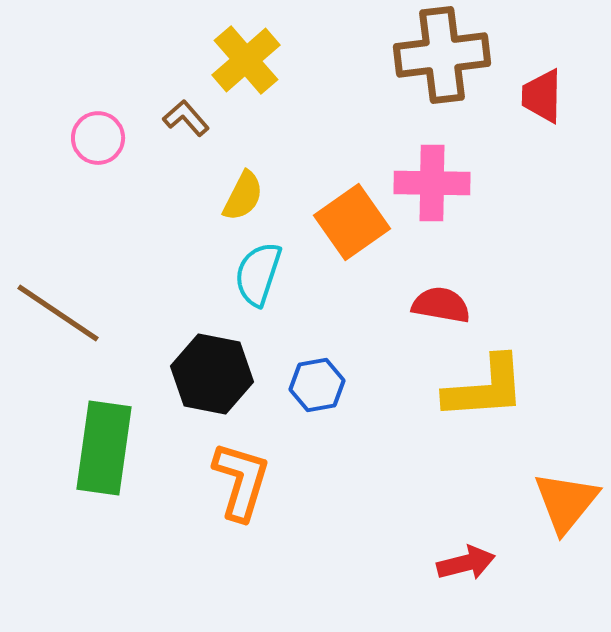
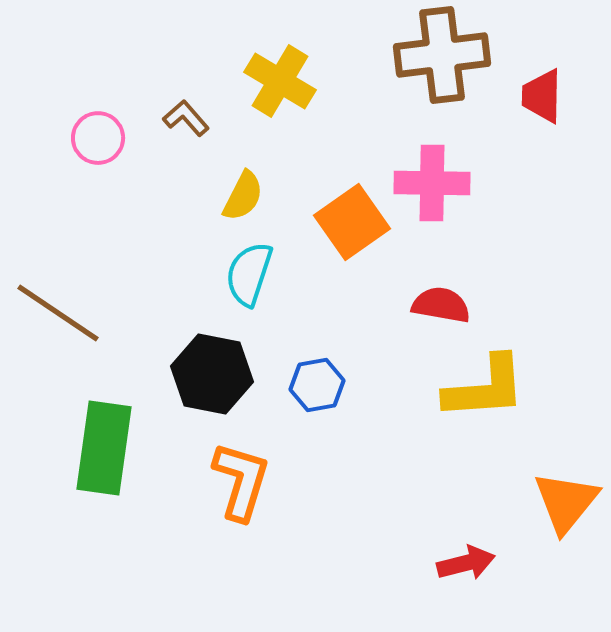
yellow cross: moved 34 px right, 21 px down; rotated 18 degrees counterclockwise
cyan semicircle: moved 9 px left
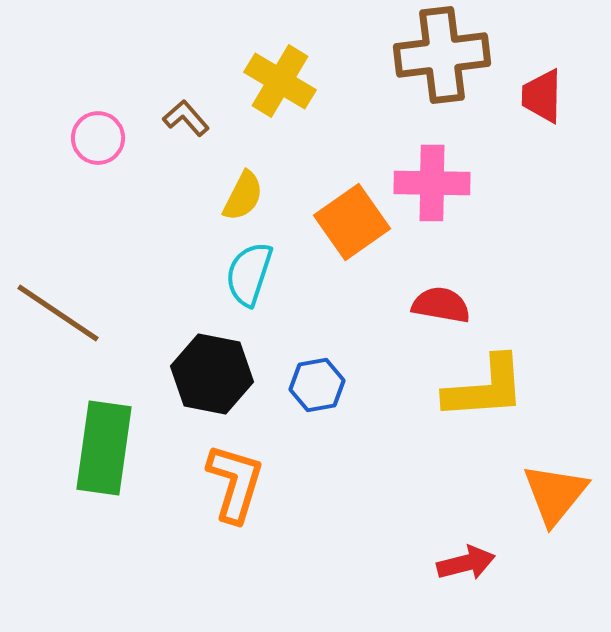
orange L-shape: moved 6 px left, 2 px down
orange triangle: moved 11 px left, 8 px up
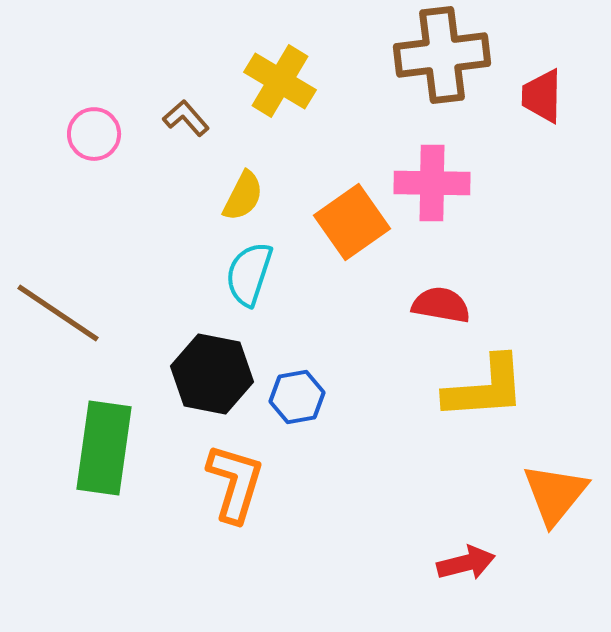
pink circle: moved 4 px left, 4 px up
blue hexagon: moved 20 px left, 12 px down
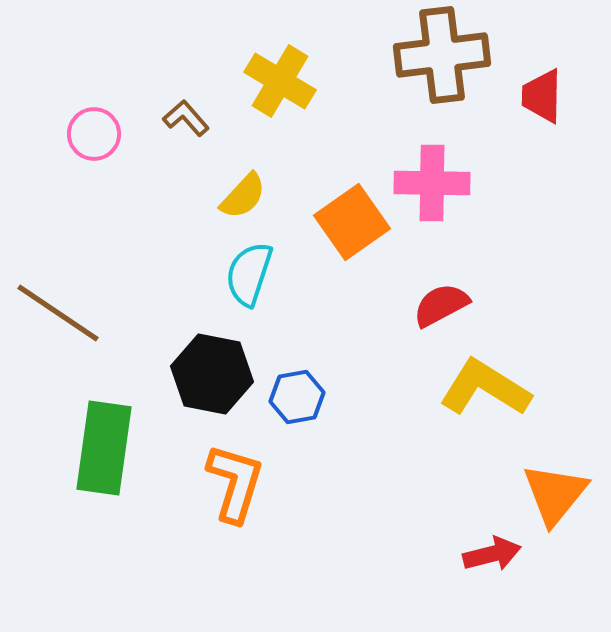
yellow semicircle: rotated 16 degrees clockwise
red semicircle: rotated 38 degrees counterclockwise
yellow L-shape: rotated 144 degrees counterclockwise
red arrow: moved 26 px right, 9 px up
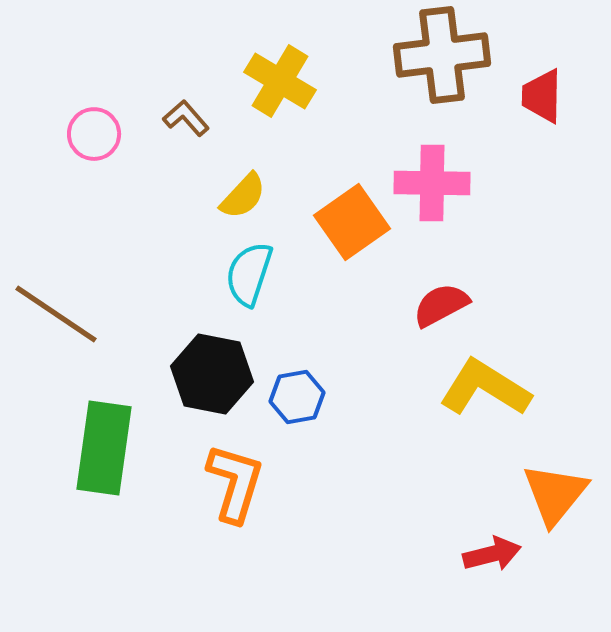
brown line: moved 2 px left, 1 px down
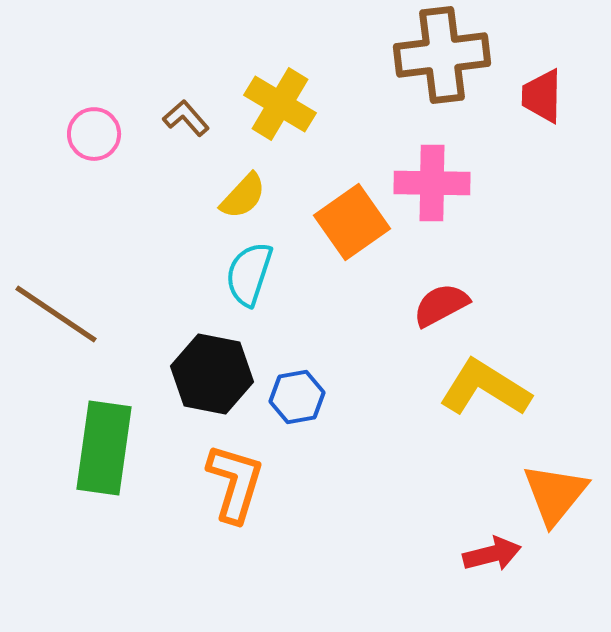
yellow cross: moved 23 px down
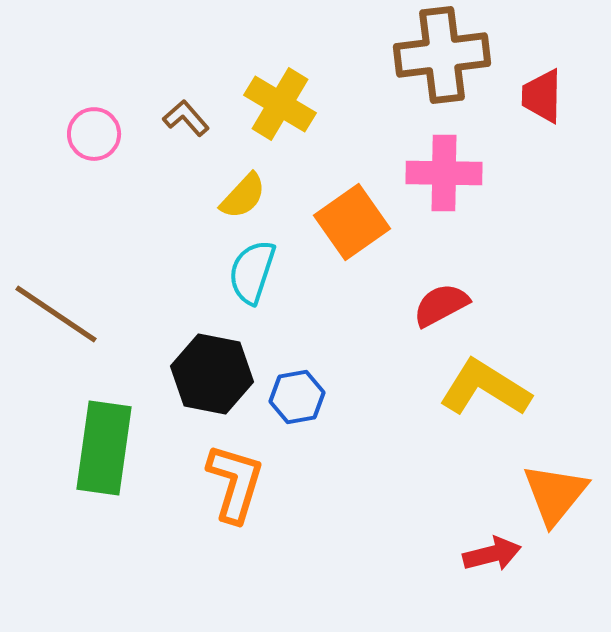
pink cross: moved 12 px right, 10 px up
cyan semicircle: moved 3 px right, 2 px up
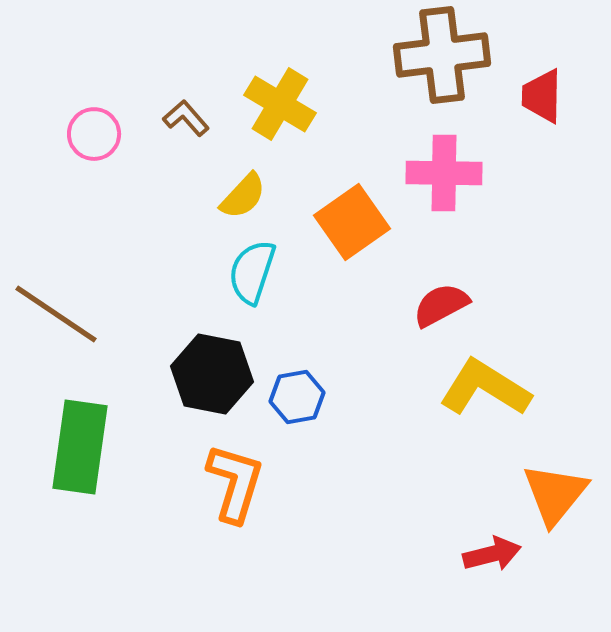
green rectangle: moved 24 px left, 1 px up
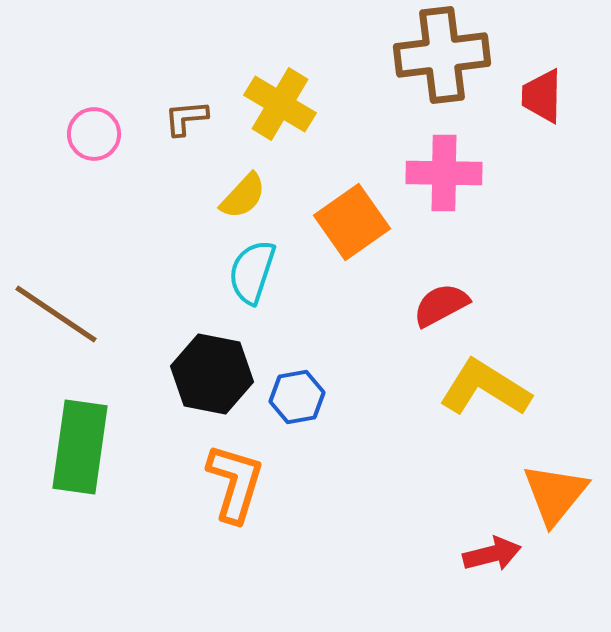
brown L-shape: rotated 54 degrees counterclockwise
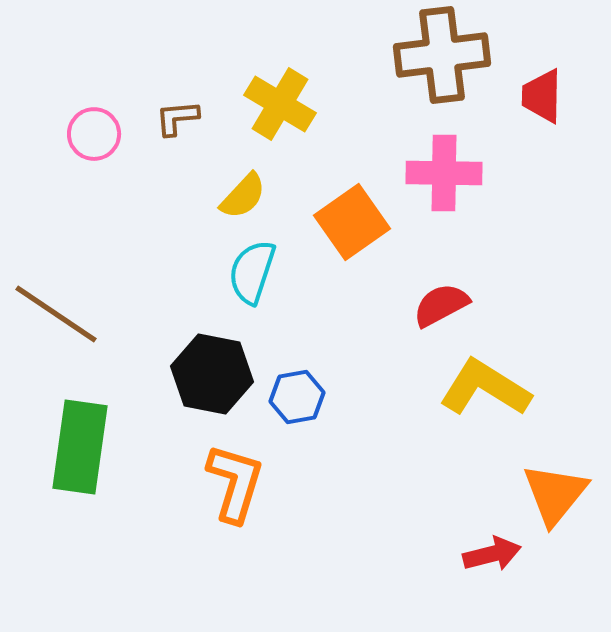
brown L-shape: moved 9 px left
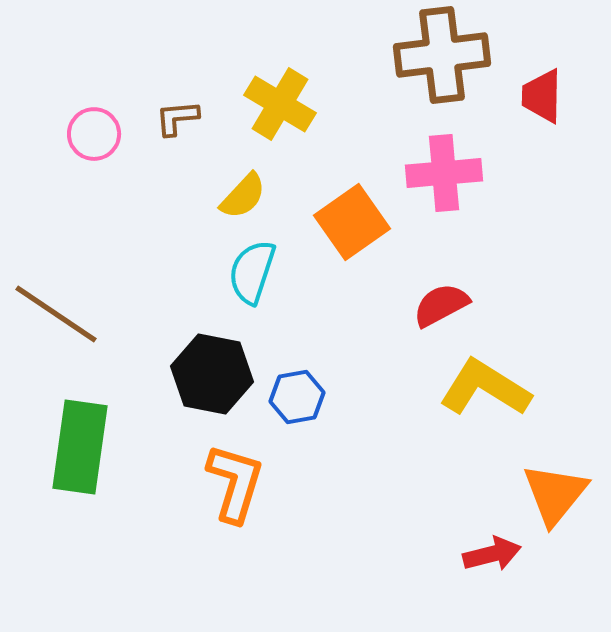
pink cross: rotated 6 degrees counterclockwise
